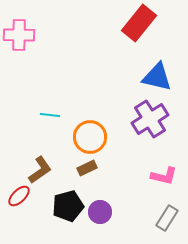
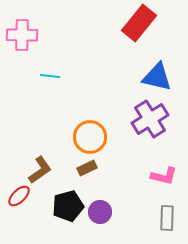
pink cross: moved 3 px right
cyan line: moved 39 px up
gray rectangle: rotated 30 degrees counterclockwise
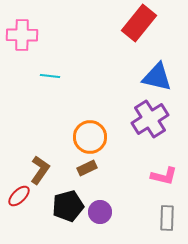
brown L-shape: rotated 20 degrees counterclockwise
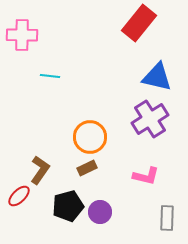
pink L-shape: moved 18 px left
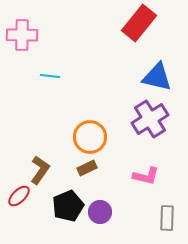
black pentagon: rotated 8 degrees counterclockwise
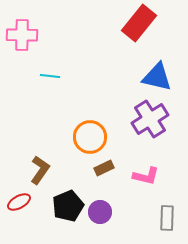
brown rectangle: moved 17 px right
red ellipse: moved 6 px down; rotated 15 degrees clockwise
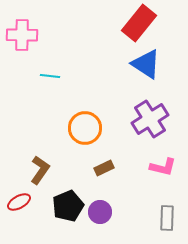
blue triangle: moved 11 px left, 13 px up; rotated 20 degrees clockwise
orange circle: moved 5 px left, 9 px up
pink L-shape: moved 17 px right, 9 px up
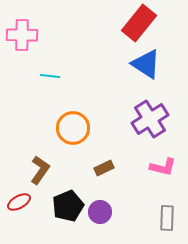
orange circle: moved 12 px left
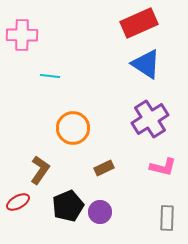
red rectangle: rotated 27 degrees clockwise
red ellipse: moved 1 px left
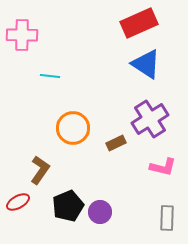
brown rectangle: moved 12 px right, 25 px up
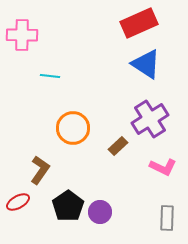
brown rectangle: moved 2 px right, 3 px down; rotated 18 degrees counterclockwise
pink L-shape: rotated 12 degrees clockwise
black pentagon: rotated 12 degrees counterclockwise
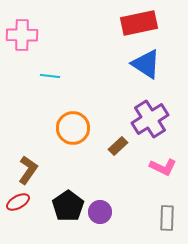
red rectangle: rotated 12 degrees clockwise
brown L-shape: moved 12 px left
